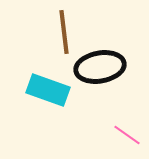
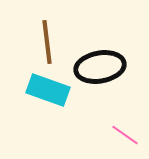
brown line: moved 17 px left, 10 px down
pink line: moved 2 px left
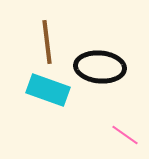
black ellipse: rotated 15 degrees clockwise
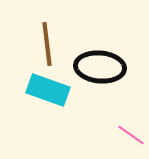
brown line: moved 2 px down
pink line: moved 6 px right
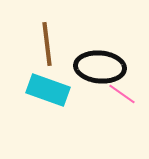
pink line: moved 9 px left, 41 px up
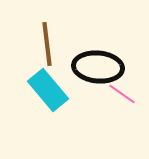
black ellipse: moved 2 px left
cyan rectangle: rotated 30 degrees clockwise
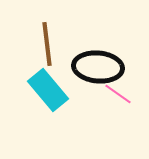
pink line: moved 4 px left
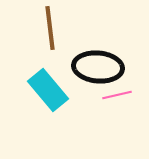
brown line: moved 3 px right, 16 px up
pink line: moved 1 px left, 1 px down; rotated 48 degrees counterclockwise
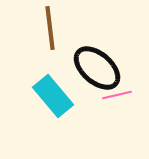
black ellipse: moved 1 px left, 1 px down; rotated 36 degrees clockwise
cyan rectangle: moved 5 px right, 6 px down
